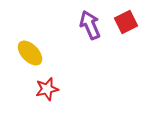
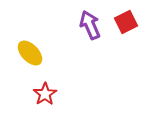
red star: moved 2 px left, 5 px down; rotated 20 degrees counterclockwise
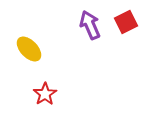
yellow ellipse: moved 1 px left, 4 px up
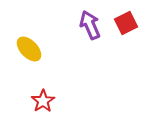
red square: moved 1 px down
red star: moved 2 px left, 7 px down
